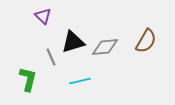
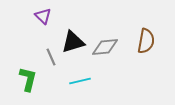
brown semicircle: rotated 20 degrees counterclockwise
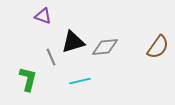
purple triangle: rotated 24 degrees counterclockwise
brown semicircle: moved 12 px right, 6 px down; rotated 25 degrees clockwise
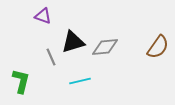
green L-shape: moved 7 px left, 2 px down
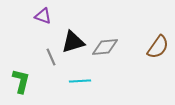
cyan line: rotated 10 degrees clockwise
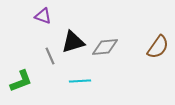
gray line: moved 1 px left, 1 px up
green L-shape: rotated 55 degrees clockwise
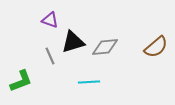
purple triangle: moved 7 px right, 4 px down
brown semicircle: moved 2 px left; rotated 15 degrees clockwise
cyan line: moved 9 px right, 1 px down
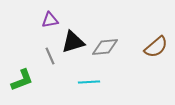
purple triangle: rotated 30 degrees counterclockwise
green L-shape: moved 1 px right, 1 px up
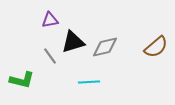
gray diamond: rotated 8 degrees counterclockwise
gray line: rotated 12 degrees counterclockwise
green L-shape: rotated 35 degrees clockwise
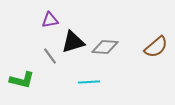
gray diamond: rotated 16 degrees clockwise
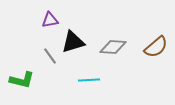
gray diamond: moved 8 px right
cyan line: moved 2 px up
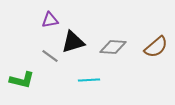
gray line: rotated 18 degrees counterclockwise
